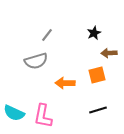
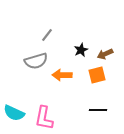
black star: moved 13 px left, 17 px down
brown arrow: moved 4 px left, 1 px down; rotated 21 degrees counterclockwise
orange arrow: moved 3 px left, 8 px up
black line: rotated 18 degrees clockwise
pink L-shape: moved 1 px right, 2 px down
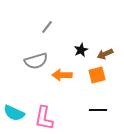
gray line: moved 8 px up
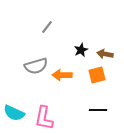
brown arrow: rotated 35 degrees clockwise
gray semicircle: moved 5 px down
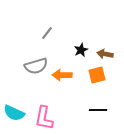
gray line: moved 6 px down
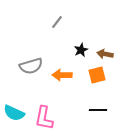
gray line: moved 10 px right, 11 px up
gray semicircle: moved 5 px left
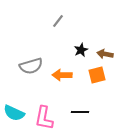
gray line: moved 1 px right, 1 px up
black line: moved 18 px left, 2 px down
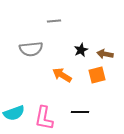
gray line: moved 4 px left; rotated 48 degrees clockwise
gray semicircle: moved 17 px up; rotated 10 degrees clockwise
orange arrow: rotated 30 degrees clockwise
cyan semicircle: rotated 45 degrees counterclockwise
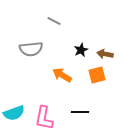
gray line: rotated 32 degrees clockwise
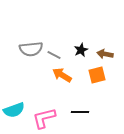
gray line: moved 34 px down
cyan semicircle: moved 3 px up
pink L-shape: rotated 65 degrees clockwise
